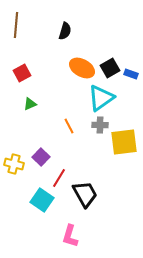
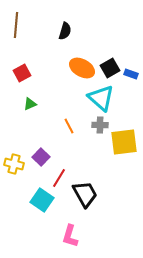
cyan triangle: rotated 44 degrees counterclockwise
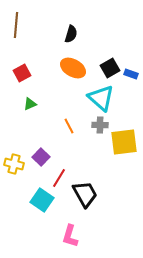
black semicircle: moved 6 px right, 3 px down
orange ellipse: moved 9 px left
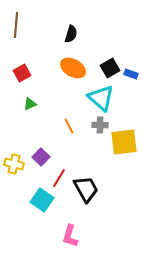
black trapezoid: moved 1 px right, 5 px up
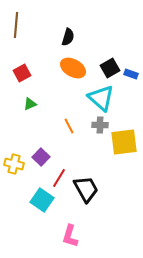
black semicircle: moved 3 px left, 3 px down
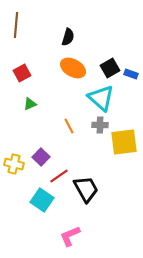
red line: moved 2 px up; rotated 24 degrees clockwise
pink L-shape: rotated 50 degrees clockwise
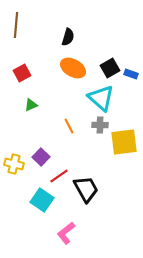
green triangle: moved 1 px right, 1 px down
pink L-shape: moved 4 px left, 3 px up; rotated 15 degrees counterclockwise
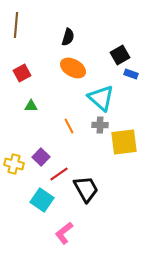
black square: moved 10 px right, 13 px up
green triangle: moved 1 px down; rotated 24 degrees clockwise
red line: moved 2 px up
pink L-shape: moved 2 px left
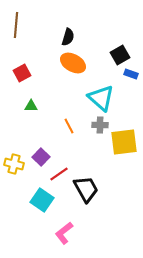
orange ellipse: moved 5 px up
